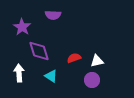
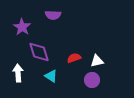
purple diamond: moved 1 px down
white arrow: moved 1 px left
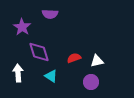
purple semicircle: moved 3 px left, 1 px up
purple circle: moved 1 px left, 2 px down
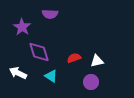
white arrow: rotated 60 degrees counterclockwise
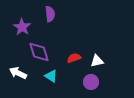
purple semicircle: rotated 98 degrees counterclockwise
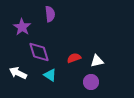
cyan triangle: moved 1 px left, 1 px up
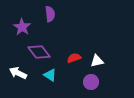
purple diamond: rotated 20 degrees counterclockwise
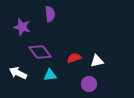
purple star: rotated 18 degrees counterclockwise
purple diamond: moved 1 px right
cyan triangle: rotated 40 degrees counterclockwise
purple circle: moved 2 px left, 2 px down
